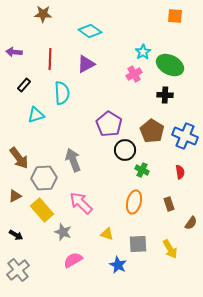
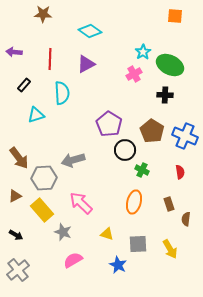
gray arrow: rotated 85 degrees counterclockwise
brown semicircle: moved 5 px left, 4 px up; rotated 152 degrees clockwise
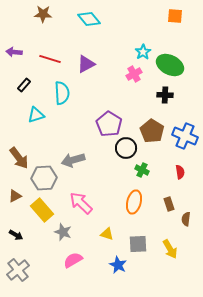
cyan diamond: moved 1 px left, 12 px up; rotated 15 degrees clockwise
red line: rotated 75 degrees counterclockwise
black circle: moved 1 px right, 2 px up
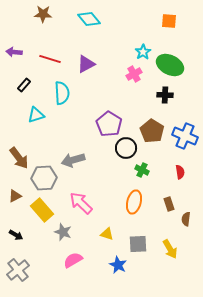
orange square: moved 6 px left, 5 px down
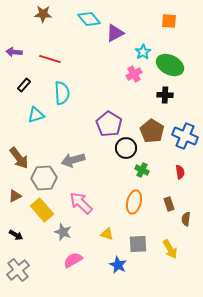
purple triangle: moved 29 px right, 31 px up
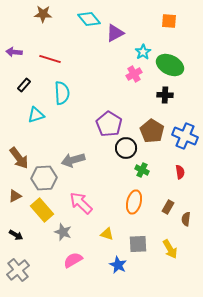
brown rectangle: moved 1 px left, 3 px down; rotated 48 degrees clockwise
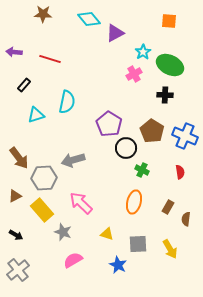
cyan semicircle: moved 5 px right, 9 px down; rotated 15 degrees clockwise
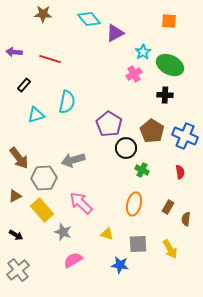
orange ellipse: moved 2 px down
blue star: moved 2 px right; rotated 18 degrees counterclockwise
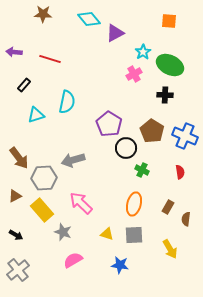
gray square: moved 4 px left, 9 px up
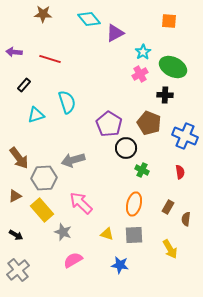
green ellipse: moved 3 px right, 2 px down
pink cross: moved 6 px right
cyan semicircle: rotated 30 degrees counterclockwise
brown pentagon: moved 3 px left, 8 px up; rotated 10 degrees counterclockwise
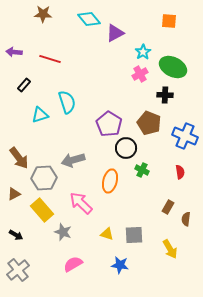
cyan triangle: moved 4 px right
brown triangle: moved 1 px left, 2 px up
orange ellipse: moved 24 px left, 23 px up
pink semicircle: moved 4 px down
